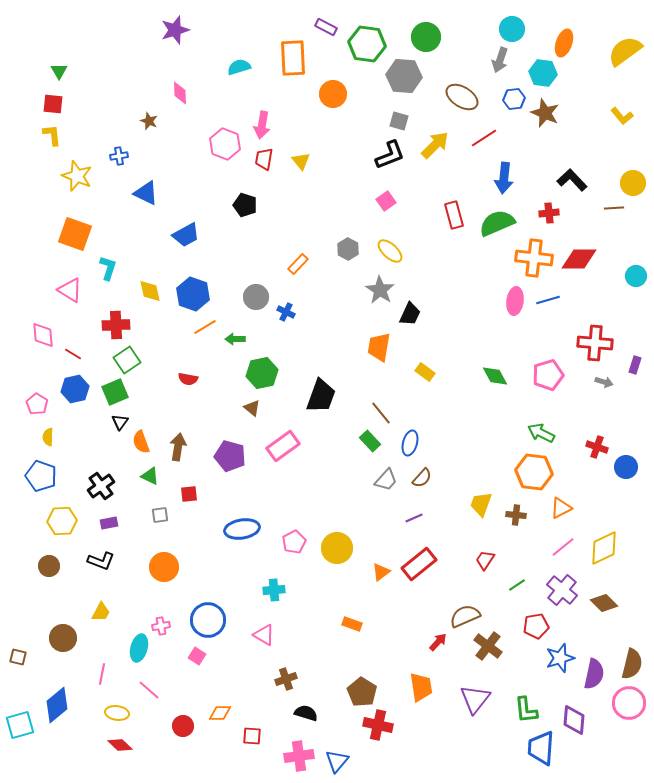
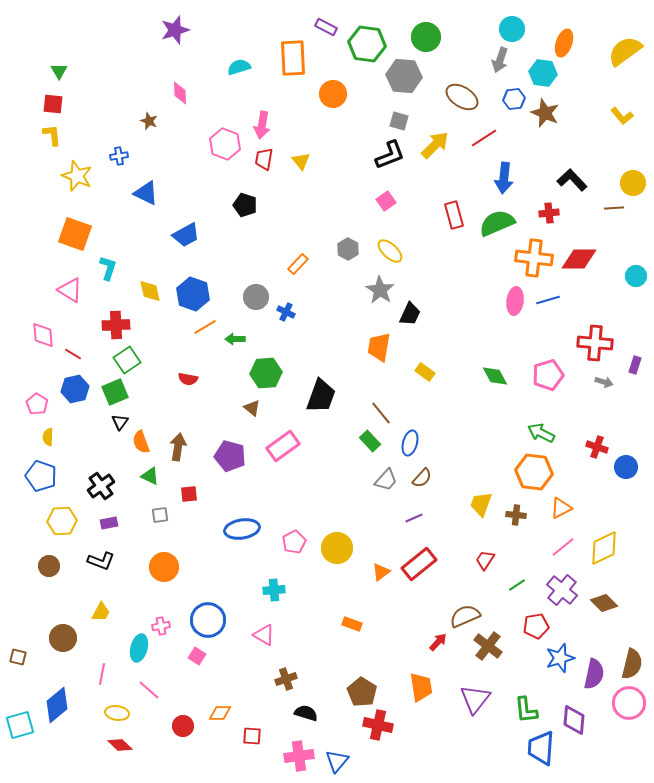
green hexagon at (262, 373): moved 4 px right; rotated 8 degrees clockwise
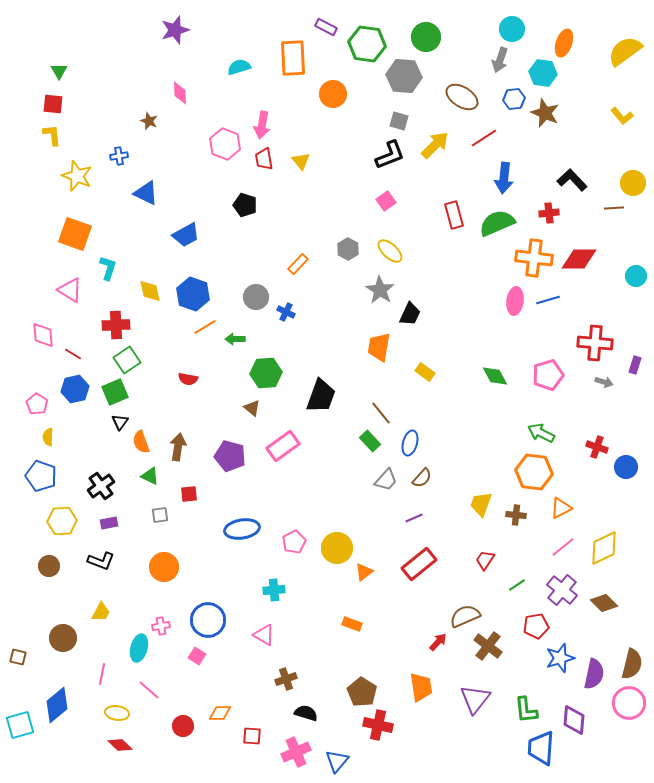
red trapezoid at (264, 159): rotated 20 degrees counterclockwise
orange triangle at (381, 572): moved 17 px left
pink cross at (299, 756): moved 3 px left, 4 px up; rotated 16 degrees counterclockwise
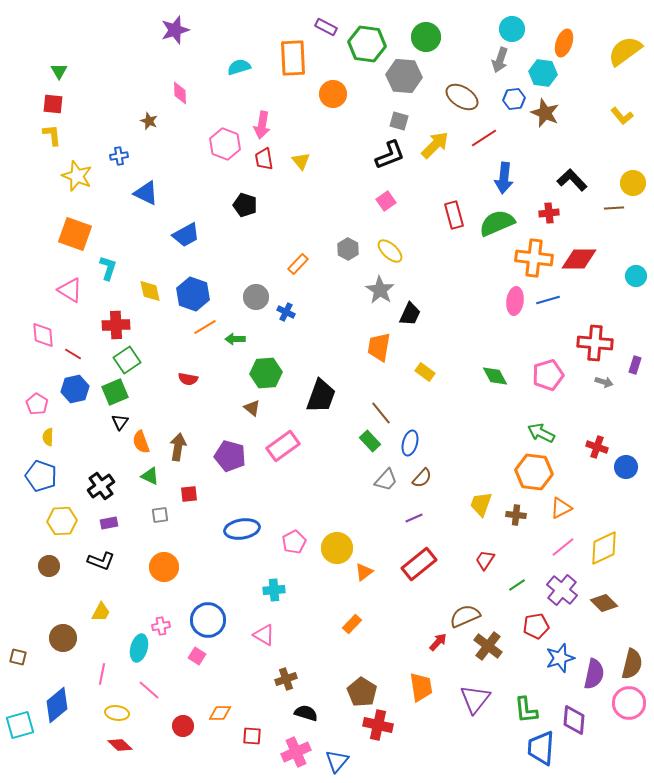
orange rectangle at (352, 624): rotated 66 degrees counterclockwise
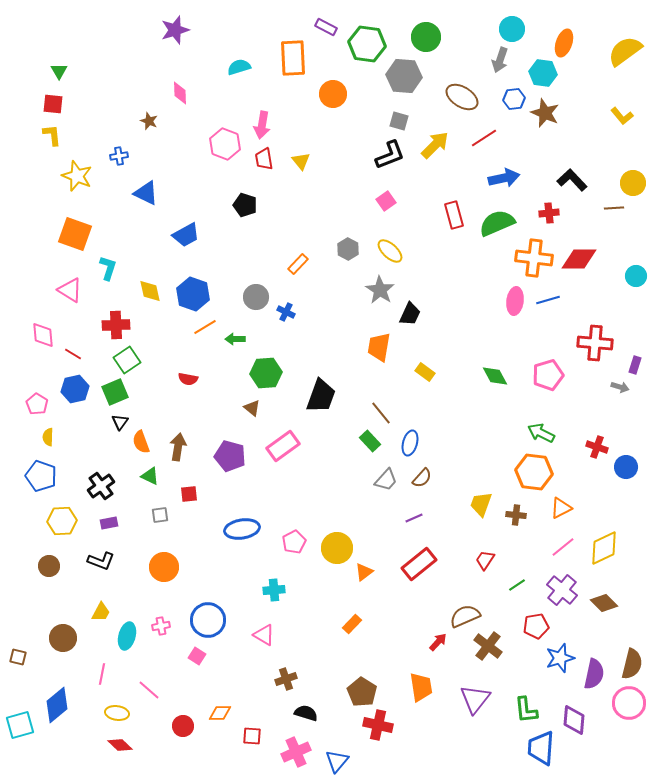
blue arrow at (504, 178): rotated 108 degrees counterclockwise
gray arrow at (604, 382): moved 16 px right, 5 px down
cyan ellipse at (139, 648): moved 12 px left, 12 px up
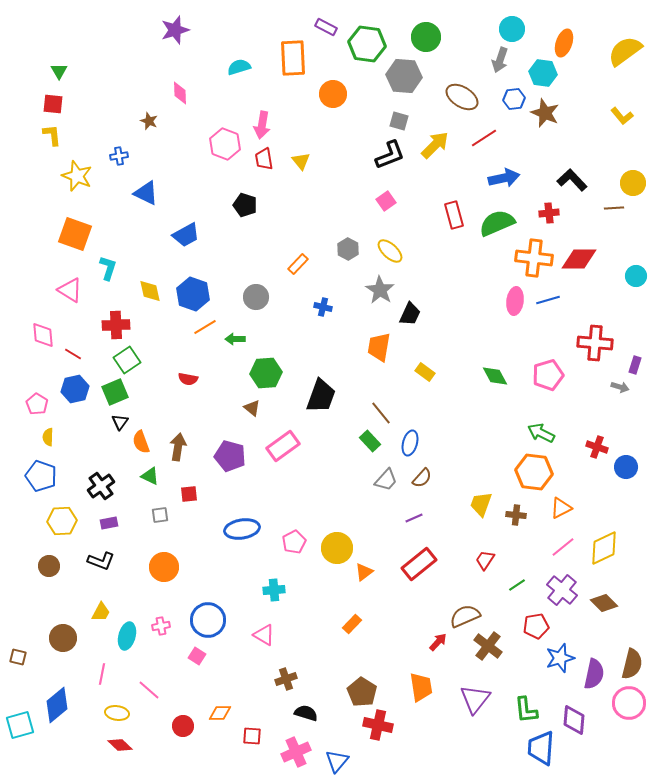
blue cross at (286, 312): moved 37 px right, 5 px up; rotated 12 degrees counterclockwise
